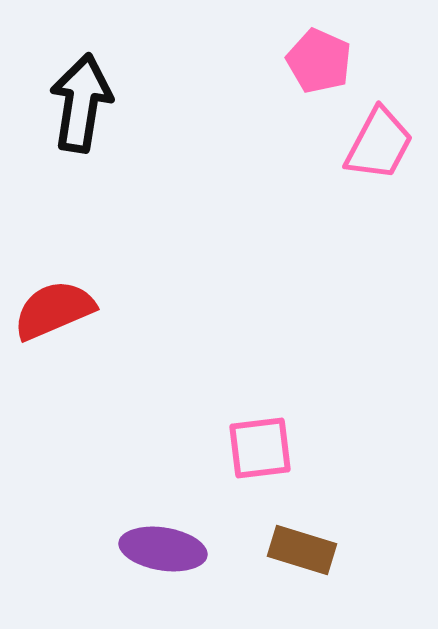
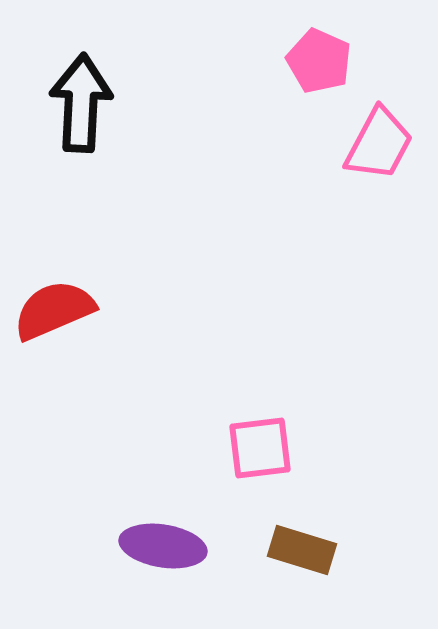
black arrow: rotated 6 degrees counterclockwise
purple ellipse: moved 3 px up
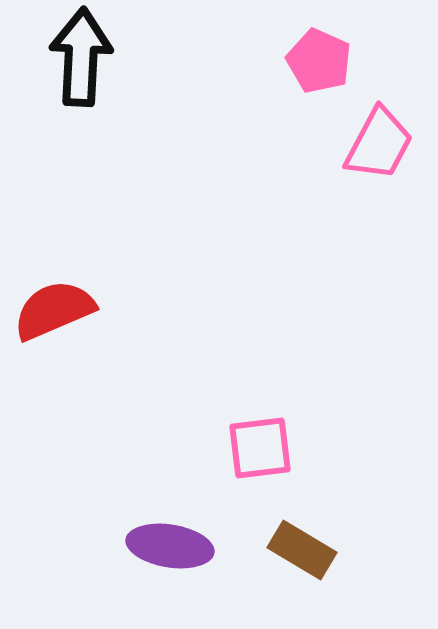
black arrow: moved 46 px up
purple ellipse: moved 7 px right
brown rectangle: rotated 14 degrees clockwise
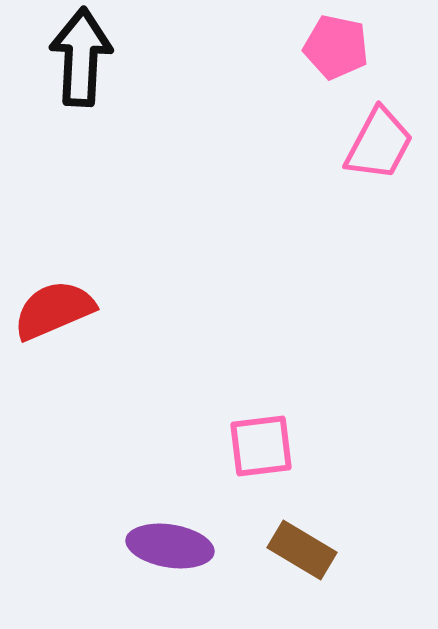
pink pentagon: moved 17 px right, 14 px up; rotated 12 degrees counterclockwise
pink square: moved 1 px right, 2 px up
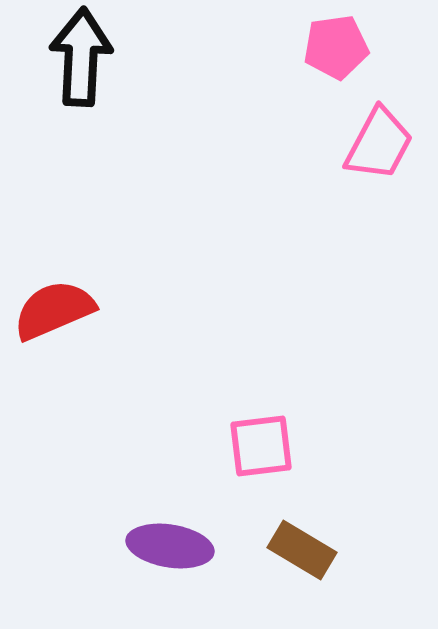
pink pentagon: rotated 20 degrees counterclockwise
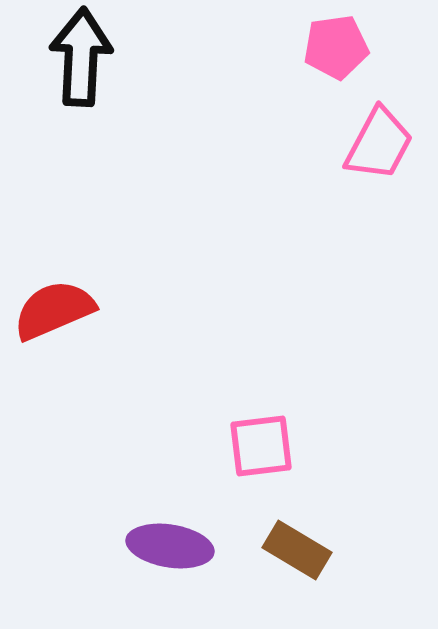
brown rectangle: moved 5 px left
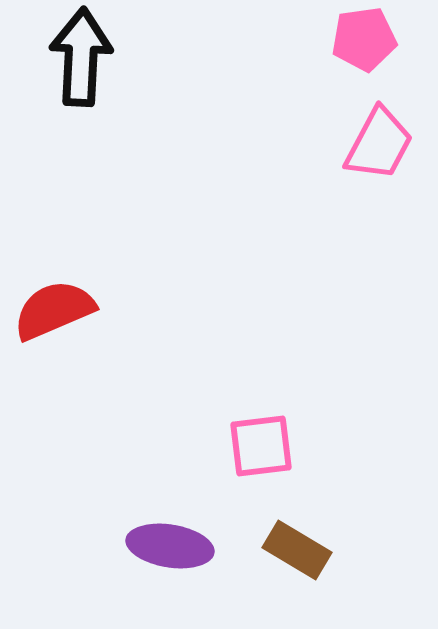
pink pentagon: moved 28 px right, 8 px up
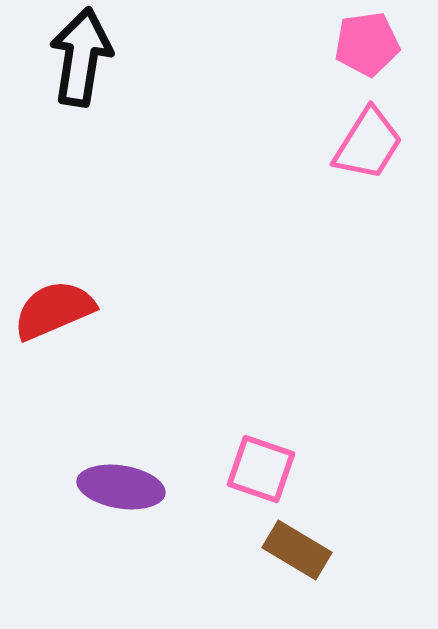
pink pentagon: moved 3 px right, 5 px down
black arrow: rotated 6 degrees clockwise
pink trapezoid: moved 11 px left; rotated 4 degrees clockwise
pink square: moved 23 px down; rotated 26 degrees clockwise
purple ellipse: moved 49 px left, 59 px up
